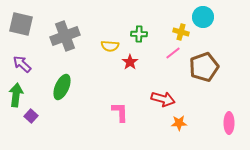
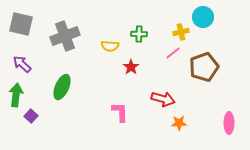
yellow cross: rotated 28 degrees counterclockwise
red star: moved 1 px right, 5 px down
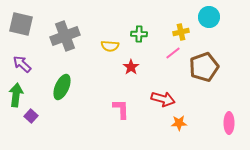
cyan circle: moved 6 px right
pink L-shape: moved 1 px right, 3 px up
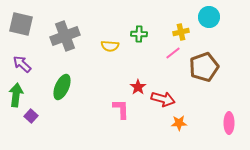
red star: moved 7 px right, 20 px down
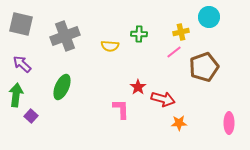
pink line: moved 1 px right, 1 px up
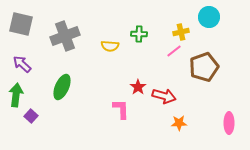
pink line: moved 1 px up
red arrow: moved 1 px right, 3 px up
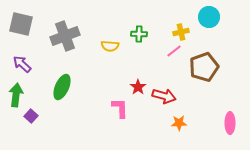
pink L-shape: moved 1 px left, 1 px up
pink ellipse: moved 1 px right
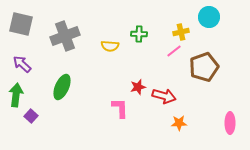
red star: rotated 21 degrees clockwise
